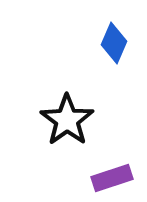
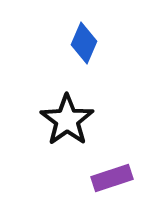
blue diamond: moved 30 px left
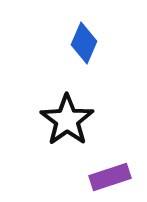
purple rectangle: moved 2 px left, 1 px up
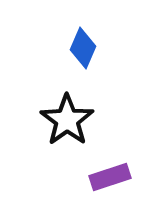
blue diamond: moved 1 px left, 5 px down
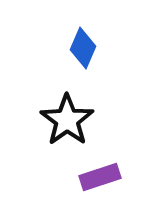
purple rectangle: moved 10 px left
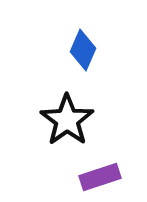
blue diamond: moved 2 px down
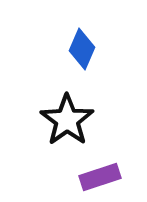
blue diamond: moved 1 px left, 1 px up
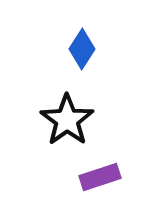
blue diamond: rotated 9 degrees clockwise
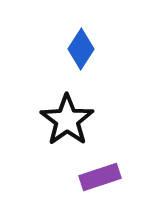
blue diamond: moved 1 px left
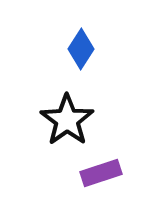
purple rectangle: moved 1 px right, 4 px up
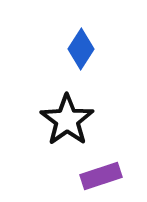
purple rectangle: moved 3 px down
